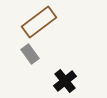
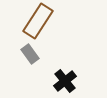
brown rectangle: moved 1 px left, 1 px up; rotated 20 degrees counterclockwise
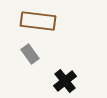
brown rectangle: rotated 64 degrees clockwise
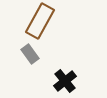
brown rectangle: moved 2 px right; rotated 68 degrees counterclockwise
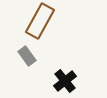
gray rectangle: moved 3 px left, 2 px down
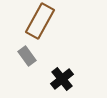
black cross: moved 3 px left, 2 px up
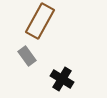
black cross: rotated 20 degrees counterclockwise
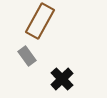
black cross: rotated 15 degrees clockwise
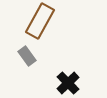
black cross: moved 6 px right, 4 px down
